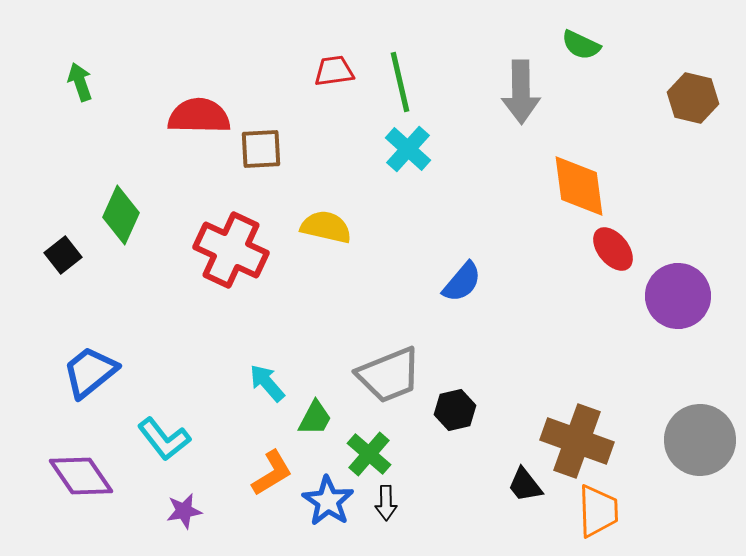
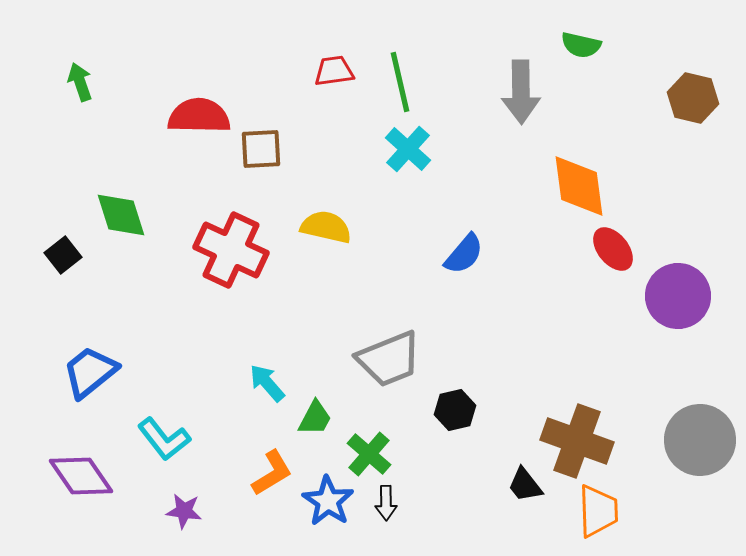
green semicircle: rotated 12 degrees counterclockwise
green diamond: rotated 42 degrees counterclockwise
blue semicircle: moved 2 px right, 28 px up
gray trapezoid: moved 16 px up
purple star: rotated 18 degrees clockwise
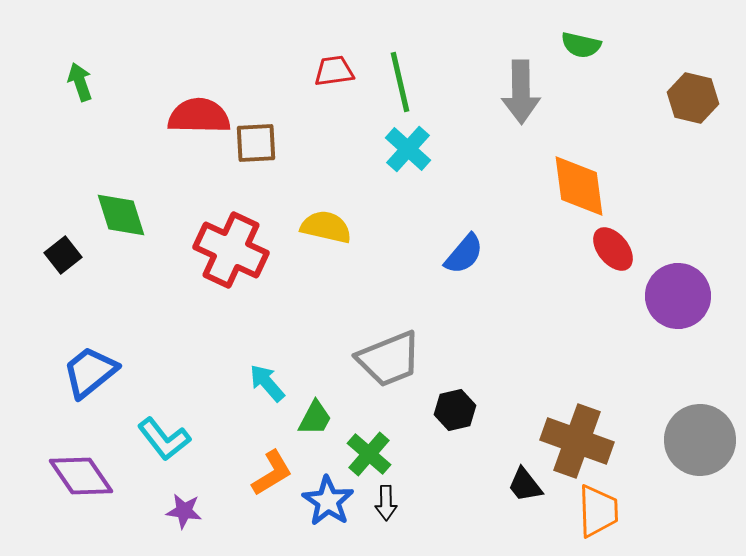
brown square: moved 5 px left, 6 px up
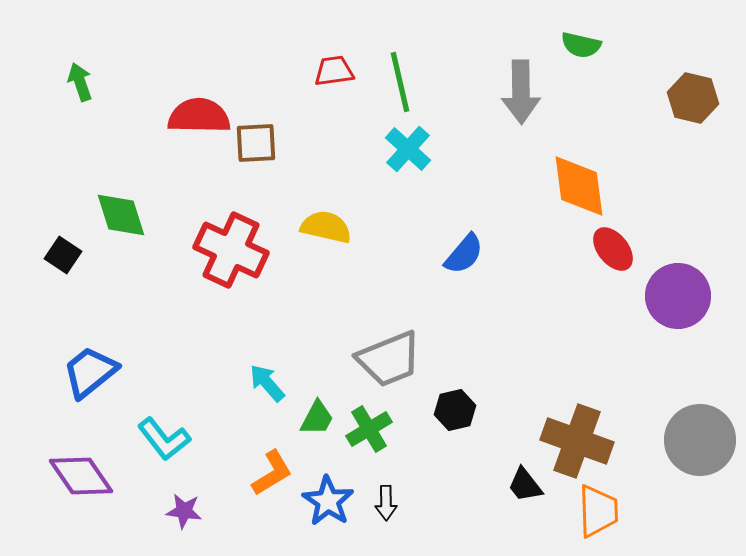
black square: rotated 18 degrees counterclockwise
green trapezoid: moved 2 px right
green cross: moved 25 px up; rotated 18 degrees clockwise
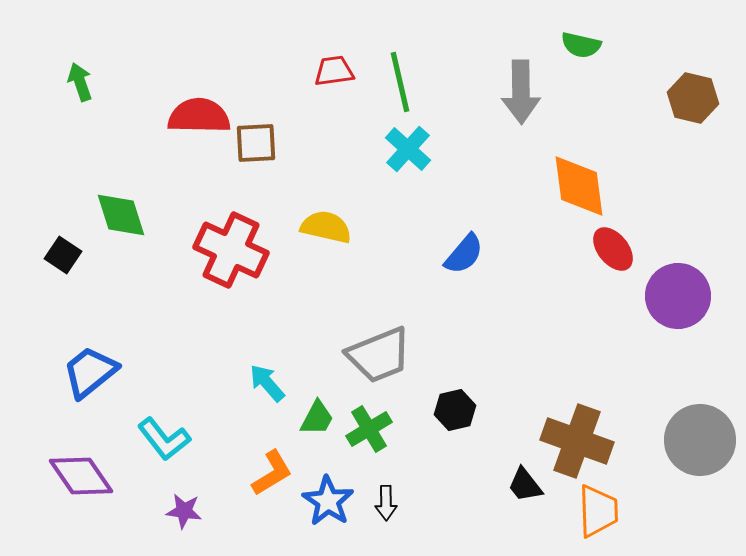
gray trapezoid: moved 10 px left, 4 px up
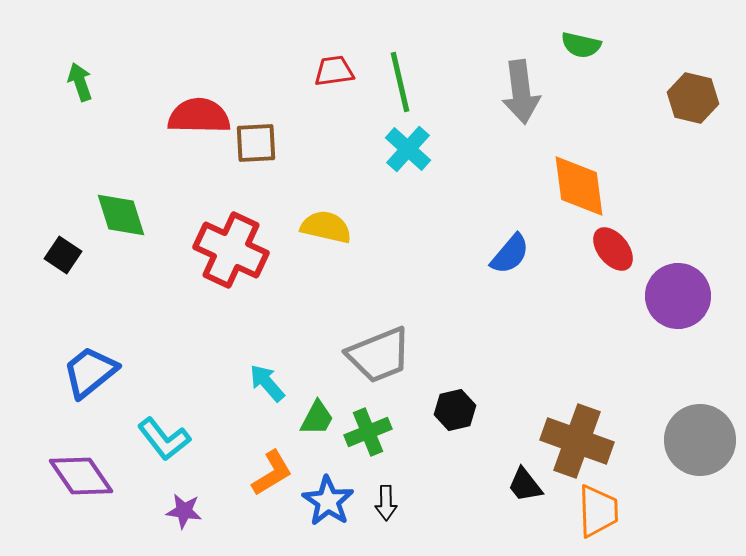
gray arrow: rotated 6 degrees counterclockwise
blue semicircle: moved 46 px right
green cross: moved 1 px left, 3 px down; rotated 9 degrees clockwise
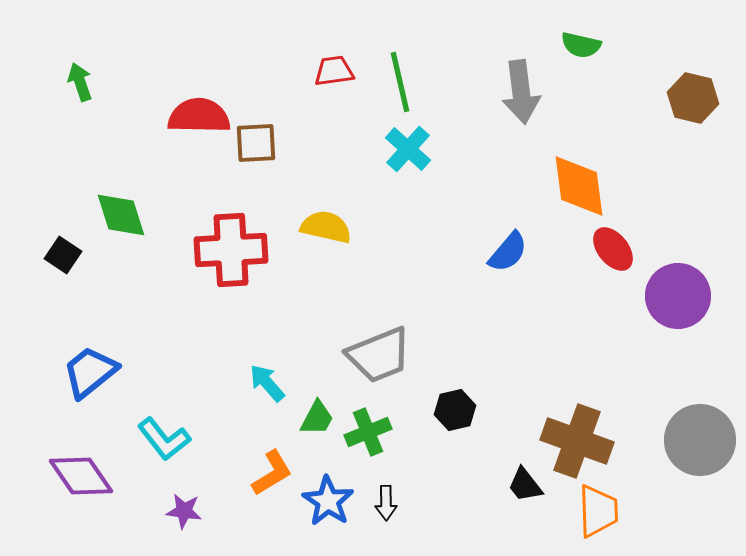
red cross: rotated 28 degrees counterclockwise
blue semicircle: moved 2 px left, 2 px up
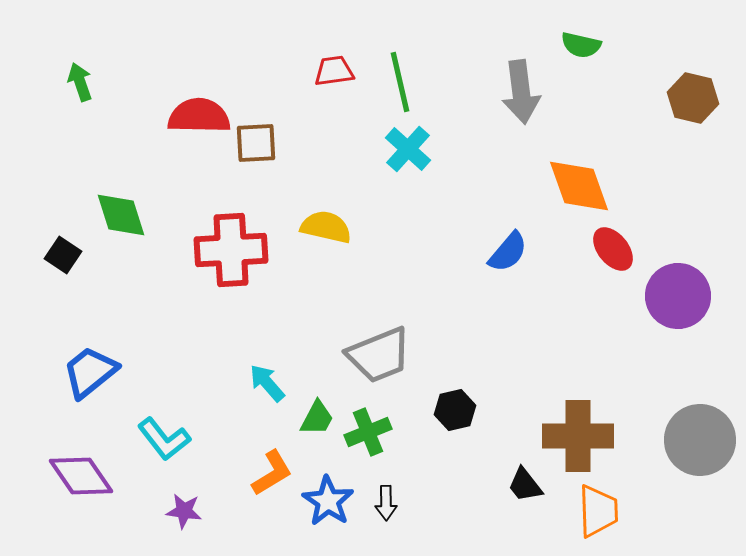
orange diamond: rotated 12 degrees counterclockwise
brown cross: moved 1 px right, 5 px up; rotated 20 degrees counterclockwise
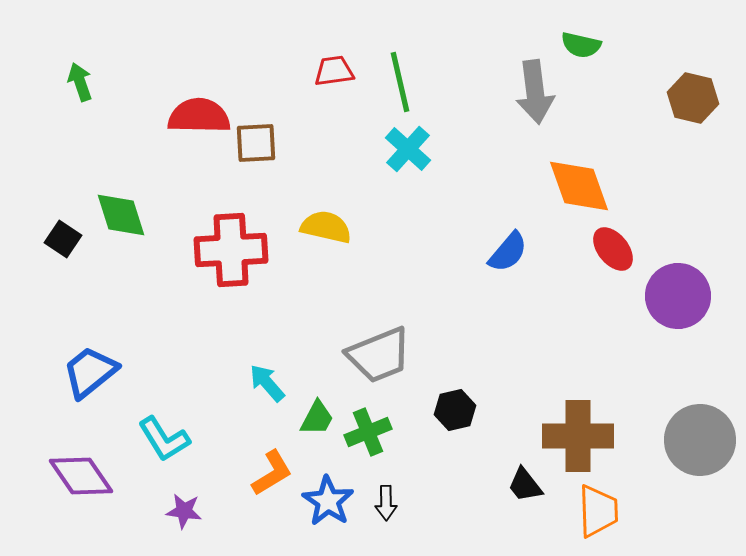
gray arrow: moved 14 px right
black square: moved 16 px up
cyan L-shape: rotated 6 degrees clockwise
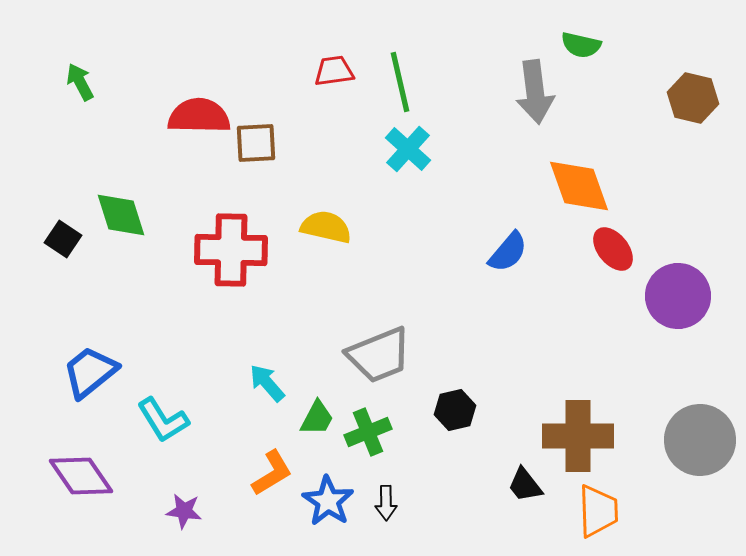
green arrow: rotated 9 degrees counterclockwise
red cross: rotated 4 degrees clockwise
cyan L-shape: moved 1 px left, 19 px up
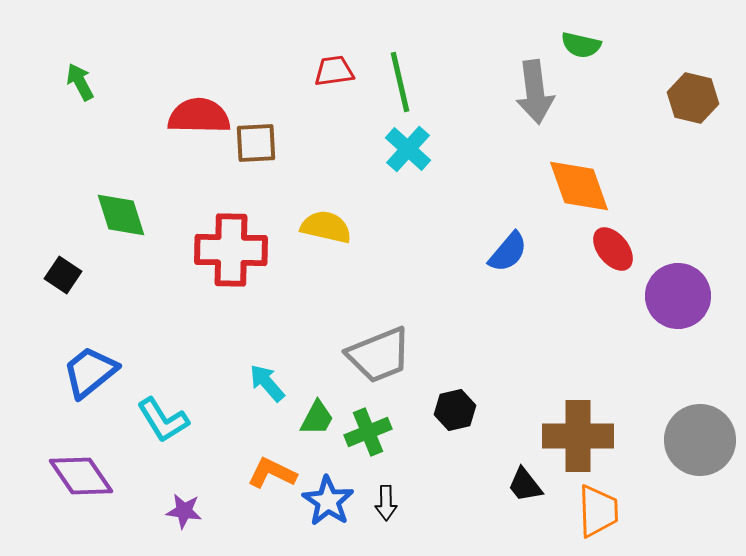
black square: moved 36 px down
orange L-shape: rotated 123 degrees counterclockwise
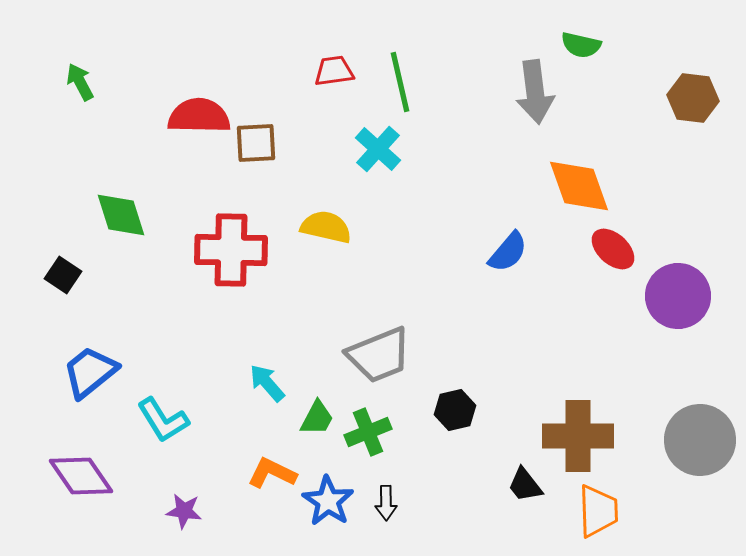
brown hexagon: rotated 6 degrees counterclockwise
cyan cross: moved 30 px left
red ellipse: rotated 9 degrees counterclockwise
